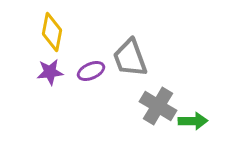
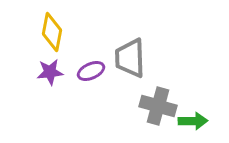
gray trapezoid: rotated 18 degrees clockwise
gray cross: rotated 15 degrees counterclockwise
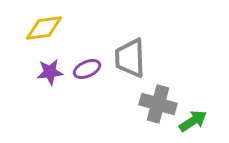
yellow diamond: moved 8 px left, 4 px up; rotated 72 degrees clockwise
purple ellipse: moved 4 px left, 2 px up
gray cross: moved 2 px up
green arrow: rotated 32 degrees counterclockwise
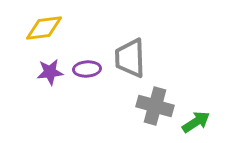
purple ellipse: rotated 20 degrees clockwise
gray cross: moved 3 px left, 2 px down
green arrow: moved 3 px right, 1 px down
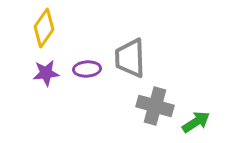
yellow diamond: rotated 48 degrees counterclockwise
purple star: moved 4 px left, 1 px down
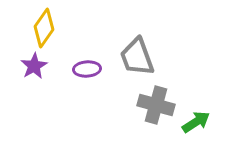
gray trapezoid: moved 7 px right, 1 px up; rotated 18 degrees counterclockwise
purple star: moved 12 px left, 7 px up; rotated 24 degrees counterclockwise
gray cross: moved 1 px right, 1 px up
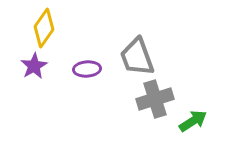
gray cross: moved 1 px left, 6 px up; rotated 33 degrees counterclockwise
green arrow: moved 3 px left, 1 px up
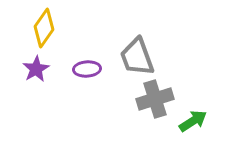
purple star: moved 2 px right, 3 px down
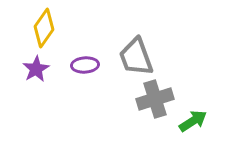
gray trapezoid: moved 1 px left
purple ellipse: moved 2 px left, 4 px up
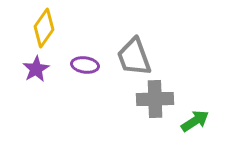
gray trapezoid: moved 2 px left
purple ellipse: rotated 12 degrees clockwise
gray cross: rotated 15 degrees clockwise
green arrow: moved 2 px right
